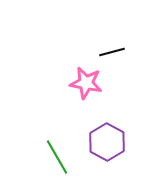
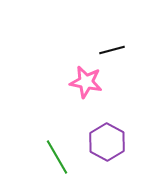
black line: moved 2 px up
pink star: moved 1 px up
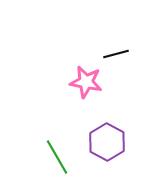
black line: moved 4 px right, 4 px down
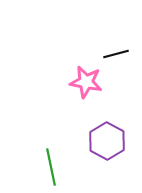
purple hexagon: moved 1 px up
green line: moved 6 px left, 10 px down; rotated 18 degrees clockwise
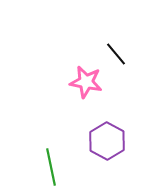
black line: rotated 65 degrees clockwise
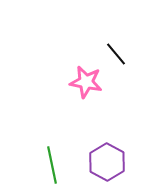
purple hexagon: moved 21 px down
green line: moved 1 px right, 2 px up
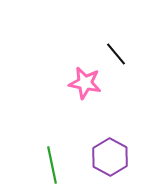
pink star: moved 1 px left, 1 px down
purple hexagon: moved 3 px right, 5 px up
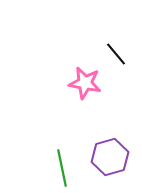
purple hexagon: rotated 15 degrees clockwise
green line: moved 10 px right, 3 px down
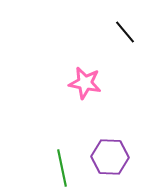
black line: moved 9 px right, 22 px up
purple hexagon: rotated 18 degrees clockwise
